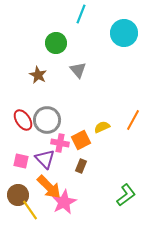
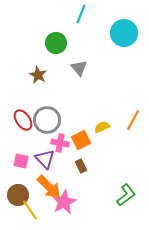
gray triangle: moved 1 px right, 2 px up
brown rectangle: rotated 48 degrees counterclockwise
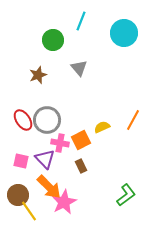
cyan line: moved 7 px down
green circle: moved 3 px left, 3 px up
brown star: rotated 24 degrees clockwise
yellow line: moved 1 px left, 1 px down
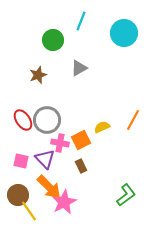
gray triangle: rotated 42 degrees clockwise
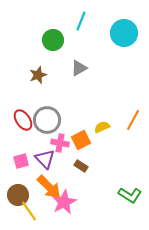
pink square: rotated 28 degrees counterclockwise
brown rectangle: rotated 32 degrees counterclockwise
green L-shape: moved 4 px right; rotated 70 degrees clockwise
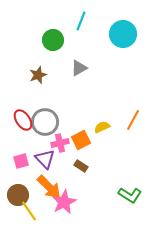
cyan circle: moved 1 px left, 1 px down
gray circle: moved 2 px left, 2 px down
pink cross: rotated 24 degrees counterclockwise
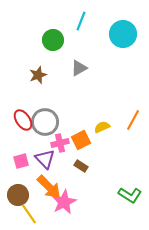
yellow line: moved 3 px down
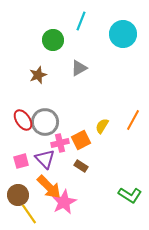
yellow semicircle: moved 1 px up; rotated 35 degrees counterclockwise
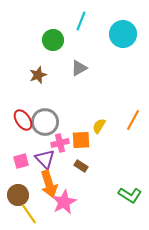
yellow semicircle: moved 3 px left
orange square: rotated 24 degrees clockwise
orange arrow: moved 3 px up; rotated 28 degrees clockwise
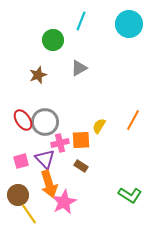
cyan circle: moved 6 px right, 10 px up
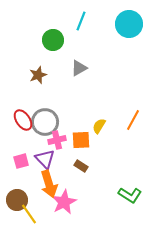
pink cross: moved 3 px left, 3 px up
brown circle: moved 1 px left, 5 px down
